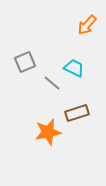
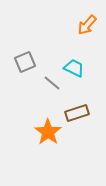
orange star: rotated 24 degrees counterclockwise
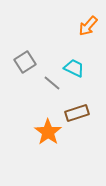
orange arrow: moved 1 px right, 1 px down
gray square: rotated 10 degrees counterclockwise
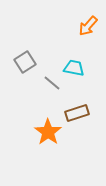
cyan trapezoid: rotated 15 degrees counterclockwise
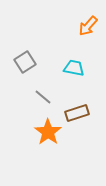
gray line: moved 9 px left, 14 px down
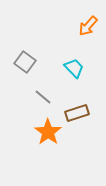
gray square: rotated 20 degrees counterclockwise
cyan trapezoid: rotated 35 degrees clockwise
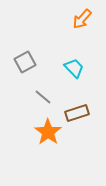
orange arrow: moved 6 px left, 7 px up
gray square: rotated 25 degrees clockwise
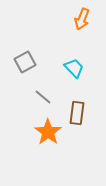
orange arrow: rotated 20 degrees counterclockwise
brown rectangle: rotated 65 degrees counterclockwise
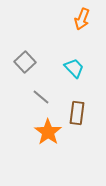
gray square: rotated 15 degrees counterclockwise
gray line: moved 2 px left
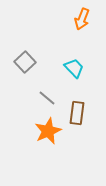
gray line: moved 6 px right, 1 px down
orange star: moved 1 px up; rotated 12 degrees clockwise
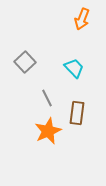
gray line: rotated 24 degrees clockwise
